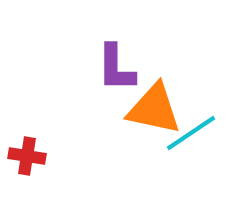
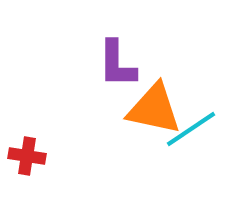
purple L-shape: moved 1 px right, 4 px up
cyan line: moved 4 px up
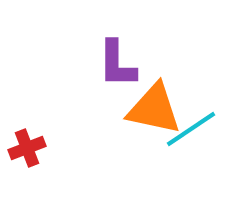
red cross: moved 8 px up; rotated 30 degrees counterclockwise
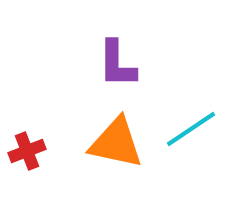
orange triangle: moved 38 px left, 34 px down
red cross: moved 3 px down
